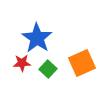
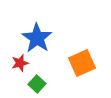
red star: moved 2 px left; rotated 12 degrees counterclockwise
green square: moved 11 px left, 15 px down
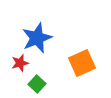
blue star: rotated 16 degrees clockwise
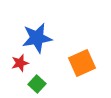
blue star: rotated 12 degrees clockwise
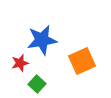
blue star: moved 5 px right, 2 px down
orange square: moved 2 px up
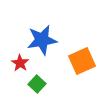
red star: rotated 24 degrees counterclockwise
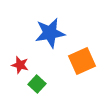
blue star: moved 8 px right, 7 px up
red star: moved 2 px down; rotated 18 degrees counterclockwise
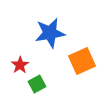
red star: rotated 24 degrees clockwise
green square: rotated 18 degrees clockwise
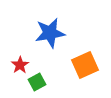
orange square: moved 3 px right, 4 px down
green square: moved 2 px up
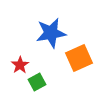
blue star: moved 1 px right
orange square: moved 6 px left, 7 px up
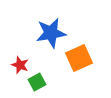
red star: rotated 18 degrees counterclockwise
